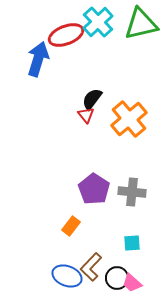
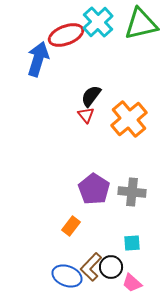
black semicircle: moved 1 px left, 3 px up
black circle: moved 6 px left, 11 px up
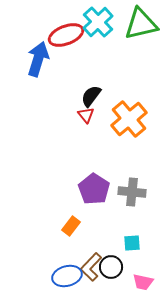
blue ellipse: rotated 36 degrees counterclockwise
pink trapezoid: moved 11 px right, 1 px up; rotated 30 degrees counterclockwise
